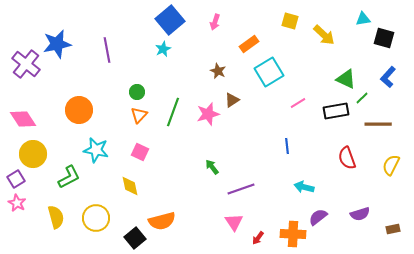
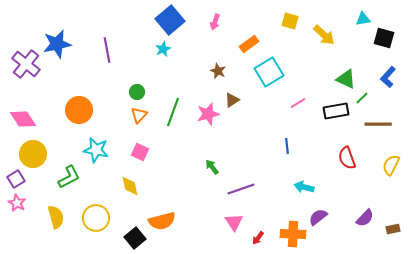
purple semicircle at (360, 214): moved 5 px right, 4 px down; rotated 30 degrees counterclockwise
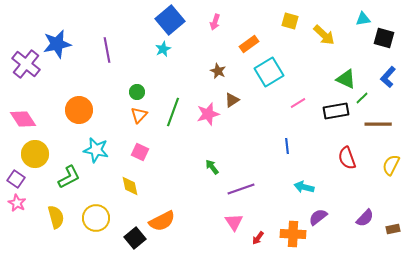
yellow circle at (33, 154): moved 2 px right
purple square at (16, 179): rotated 24 degrees counterclockwise
orange semicircle at (162, 221): rotated 12 degrees counterclockwise
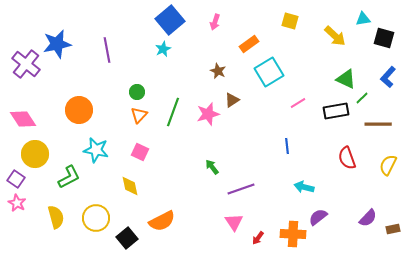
yellow arrow at (324, 35): moved 11 px right, 1 px down
yellow semicircle at (391, 165): moved 3 px left
purple semicircle at (365, 218): moved 3 px right
black square at (135, 238): moved 8 px left
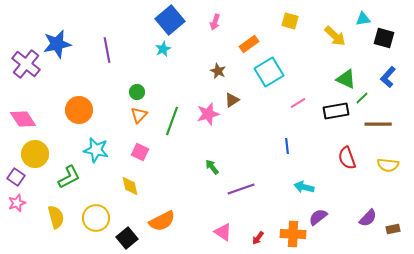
green line at (173, 112): moved 1 px left, 9 px down
yellow semicircle at (388, 165): rotated 110 degrees counterclockwise
purple square at (16, 179): moved 2 px up
pink star at (17, 203): rotated 24 degrees clockwise
pink triangle at (234, 222): moved 11 px left, 10 px down; rotated 24 degrees counterclockwise
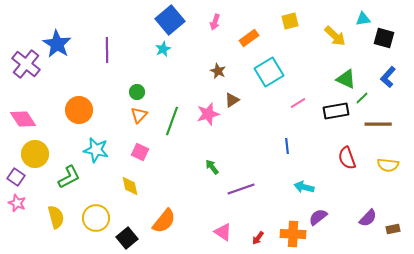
yellow square at (290, 21): rotated 30 degrees counterclockwise
blue star at (57, 44): rotated 28 degrees counterclockwise
orange rectangle at (249, 44): moved 6 px up
purple line at (107, 50): rotated 10 degrees clockwise
pink star at (17, 203): rotated 30 degrees counterclockwise
orange semicircle at (162, 221): moved 2 px right; rotated 24 degrees counterclockwise
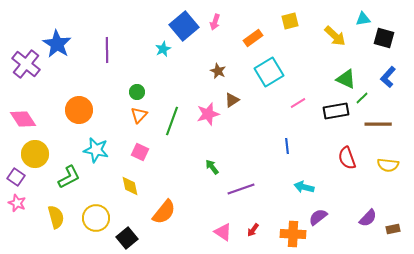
blue square at (170, 20): moved 14 px right, 6 px down
orange rectangle at (249, 38): moved 4 px right
orange semicircle at (164, 221): moved 9 px up
red arrow at (258, 238): moved 5 px left, 8 px up
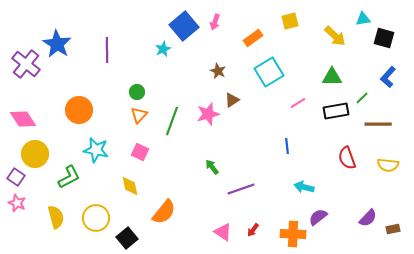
green triangle at (346, 79): moved 14 px left, 2 px up; rotated 25 degrees counterclockwise
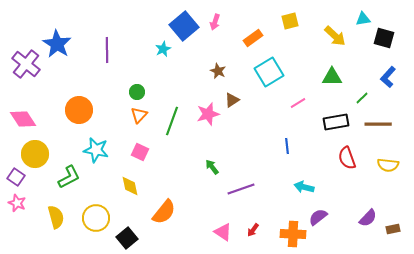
black rectangle at (336, 111): moved 11 px down
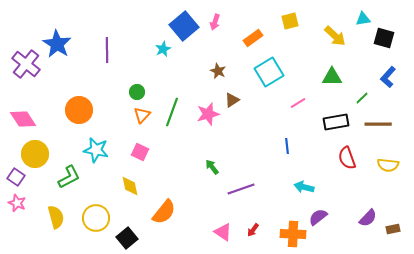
orange triangle at (139, 115): moved 3 px right
green line at (172, 121): moved 9 px up
